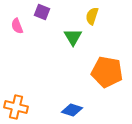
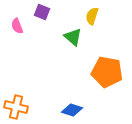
green triangle: rotated 18 degrees counterclockwise
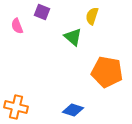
blue diamond: moved 1 px right
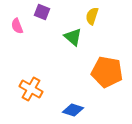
orange cross: moved 15 px right, 18 px up; rotated 15 degrees clockwise
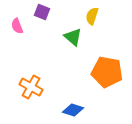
orange cross: moved 2 px up
